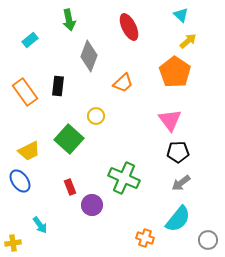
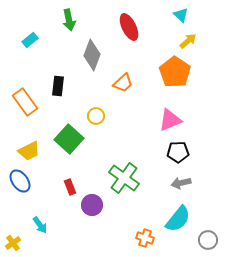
gray diamond: moved 3 px right, 1 px up
orange rectangle: moved 10 px down
pink triangle: rotated 45 degrees clockwise
green cross: rotated 12 degrees clockwise
gray arrow: rotated 24 degrees clockwise
yellow cross: rotated 28 degrees counterclockwise
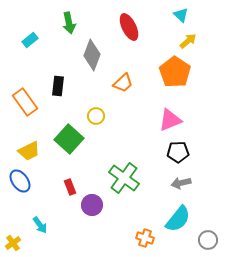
green arrow: moved 3 px down
